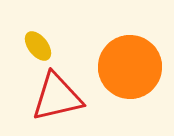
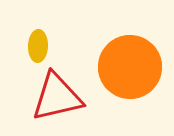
yellow ellipse: rotated 40 degrees clockwise
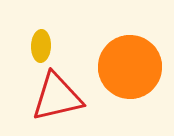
yellow ellipse: moved 3 px right
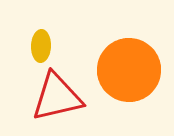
orange circle: moved 1 px left, 3 px down
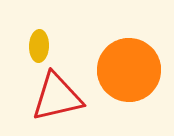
yellow ellipse: moved 2 px left
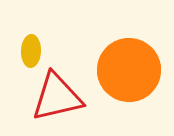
yellow ellipse: moved 8 px left, 5 px down
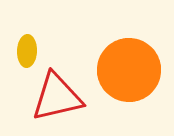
yellow ellipse: moved 4 px left
